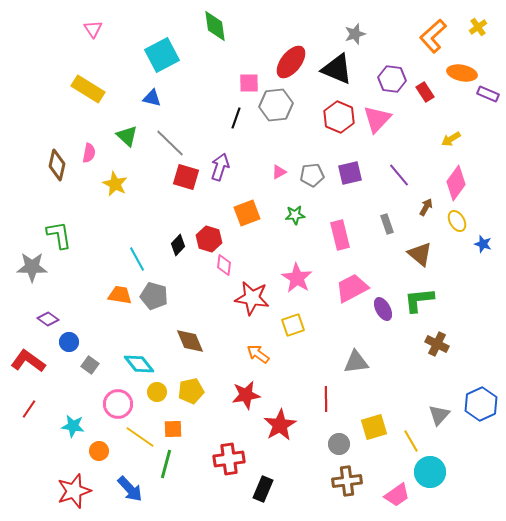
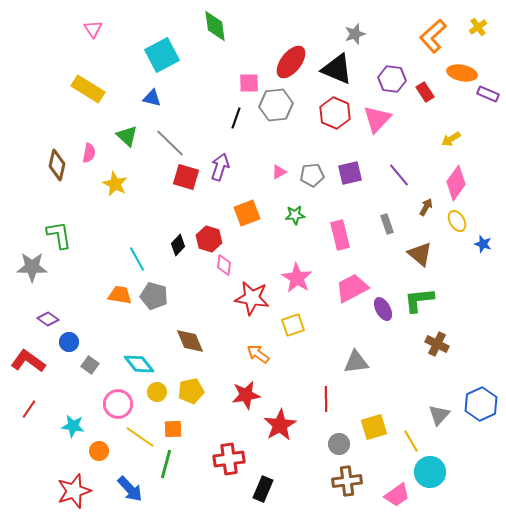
red hexagon at (339, 117): moved 4 px left, 4 px up
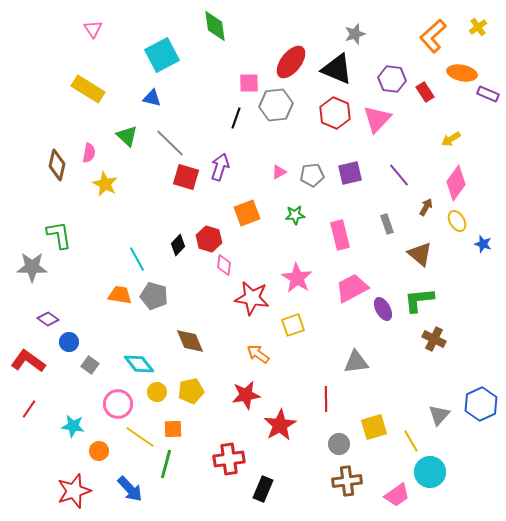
yellow star at (115, 184): moved 10 px left
brown cross at (437, 344): moved 3 px left, 5 px up
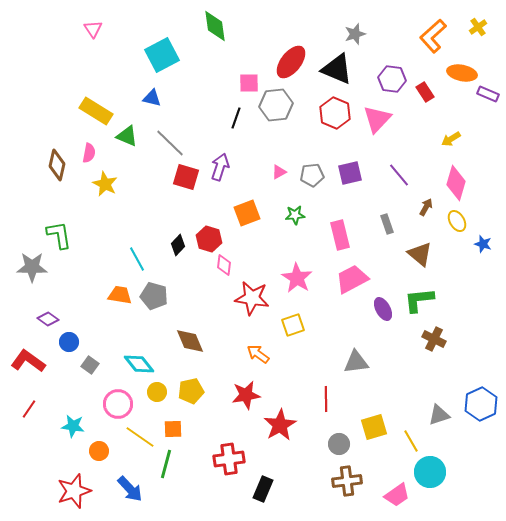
yellow rectangle at (88, 89): moved 8 px right, 22 px down
green triangle at (127, 136): rotated 20 degrees counterclockwise
pink diamond at (456, 183): rotated 20 degrees counterclockwise
pink trapezoid at (352, 288): moved 9 px up
gray triangle at (439, 415): rotated 30 degrees clockwise
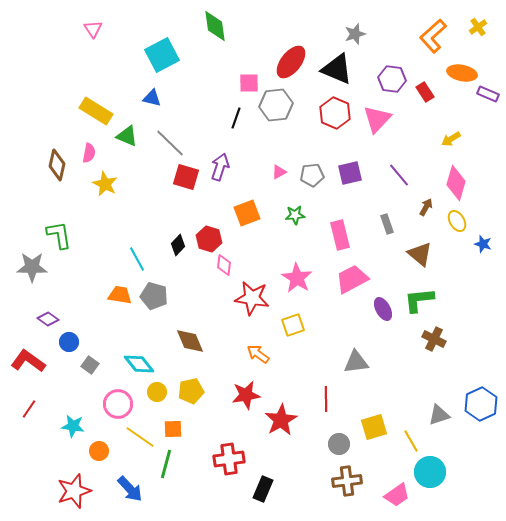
red star at (280, 425): moved 1 px right, 5 px up
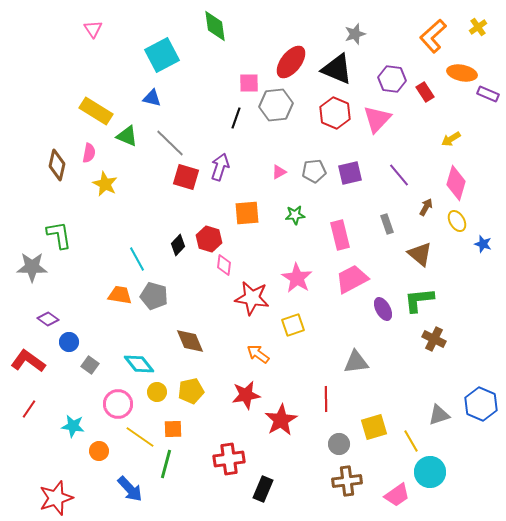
gray pentagon at (312, 175): moved 2 px right, 4 px up
orange square at (247, 213): rotated 16 degrees clockwise
blue hexagon at (481, 404): rotated 12 degrees counterclockwise
red star at (74, 491): moved 18 px left, 7 px down
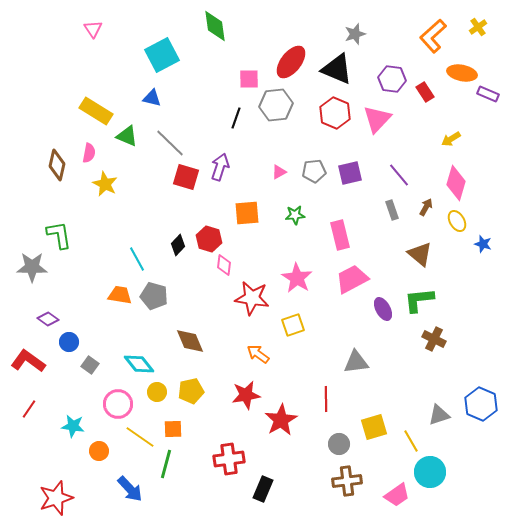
pink square at (249, 83): moved 4 px up
gray rectangle at (387, 224): moved 5 px right, 14 px up
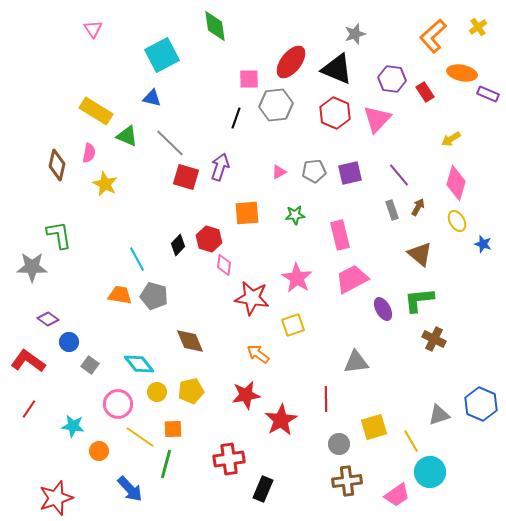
brown arrow at (426, 207): moved 8 px left
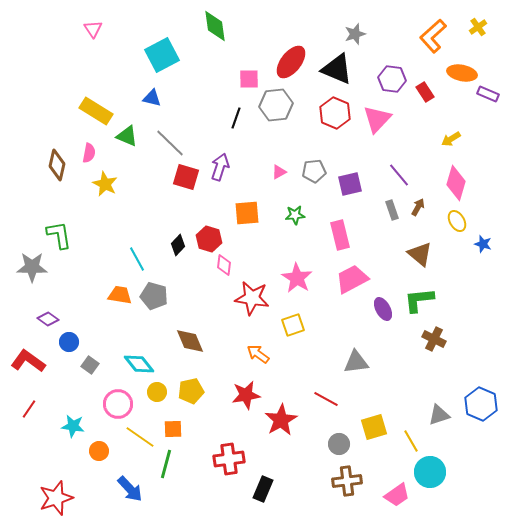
purple square at (350, 173): moved 11 px down
red line at (326, 399): rotated 60 degrees counterclockwise
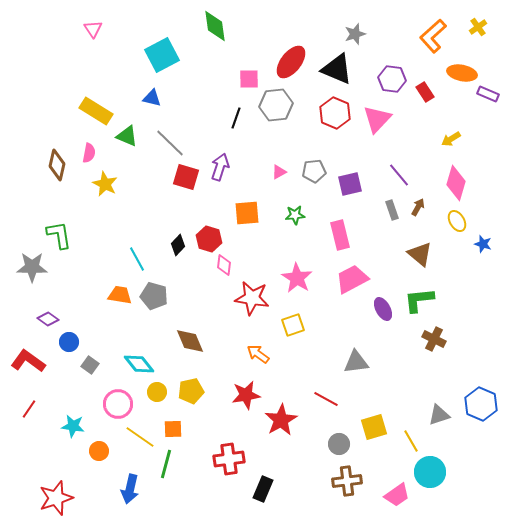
blue arrow at (130, 489): rotated 56 degrees clockwise
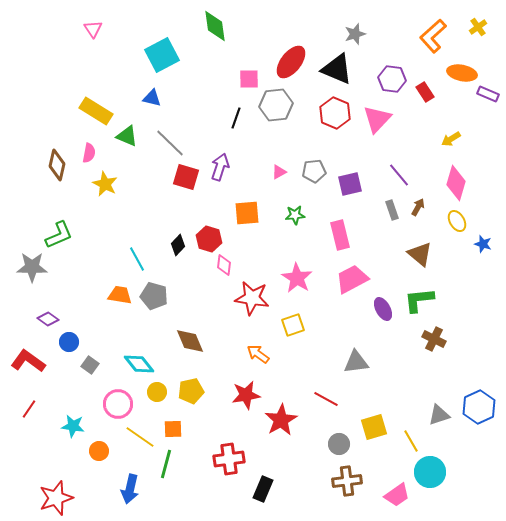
green L-shape at (59, 235): rotated 76 degrees clockwise
blue hexagon at (481, 404): moved 2 px left, 3 px down; rotated 12 degrees clockwise
